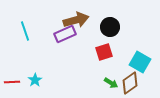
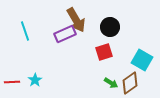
brown arrow: rotated 75 degrees clockwise
cyan square: moved 2 px right, 2 px up
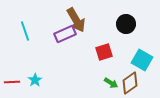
black circle: moved 16 px right, 3 px up
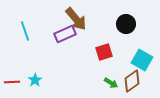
brown arrow: moved 1 px up; rotated 10 degrees counterclockwise
brown diamond: moved 2 px right, 2 px up
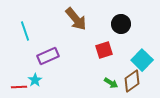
black circle: moved 5 px left
purple rectangle: moved 17 px left, 22 px down
red square: moved 2 px up
cyan square: rotated 15 degrees clockwise
red line: moved 7 px right, 5 px down
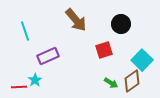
brown arrow: moved 1 px down
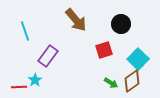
purple rectangle: rotated 30 degrees counterclockwise
cyan square: moved 4 px left, 1 px up
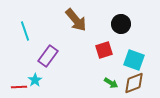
cyan square: moved 4 px left, 1 px down; rotated 25 degrees counterclockwise
brown diamond: moved 2 px right, 2 px down; rotated 15 degrees clockwise
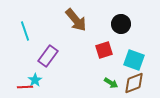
red line: moved 6 px right
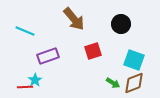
brown arrow: moved 2 px left, 1 px up
cyan line: rotated 48 degrees counterclockwise
red square: moved 11 px left, 1 px down
purple rectangle: rotated 35 degrees clockwise
green arrow: moved 2 px right
